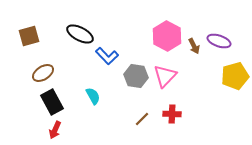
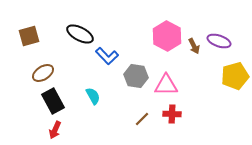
pink triangle: moved 1 px right, 9 px down; rotated 45 degrees clockwise
black rectangle: moved 1 px right, 1 px up
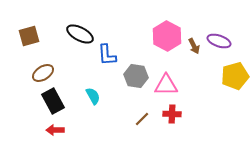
blue L-shape: moved 1 px up; rotated 40 degrees clockwise
red arrow: rotated 66 degrees clockwise
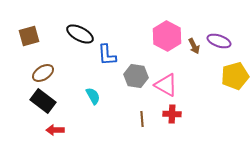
pink triangle: rotated 30 degrees clockwise
black rectangle: moved 10 px left; rotated 25 degrees counterclockwise
brown line: rotated 49 degrees counterclockwise
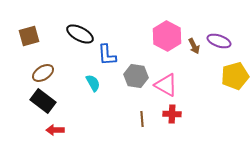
cyan semicircle: moved 13 px up
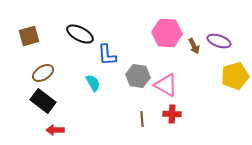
pink hexagon: moved 3 px up; rotated 24 degrees counterclockwise
gray hexagon: moved 2 px right
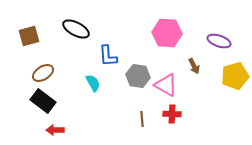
black ellipse: moved 4 px left, 5 px up
brown arrow: moved 20 px down
blue L-shape: moved 1 px right, 1 px down
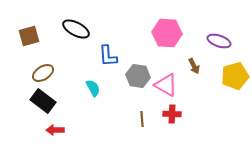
cyan semicircle: moved 5 px down
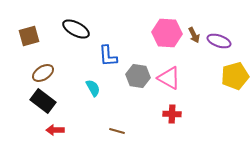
brown arrow: moved 31 px up
pink triangle: moved 3 px right, 7 px up
brown line: moved 25 px left, 12 px down; rotated 70 degrees counterclockwise
